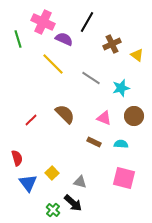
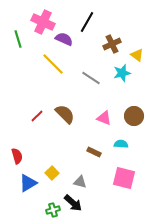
cyan star: moved 1 px right, 15 px up
red line: moved 6 px right, 4 px up
brown rectangle: moved 10 px down
red semicircle: moved 2 px up
blue triangle: rotated 36 degrees clockwise
green cross: rotated 32 degrees clockwise
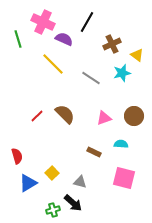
pink triangle: rotated 42 degrees counterclockwise
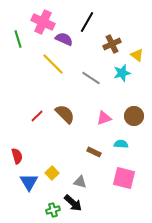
blue triangle: moved 1 px right, 1 px up; rotated 30 degrees counterclockwise
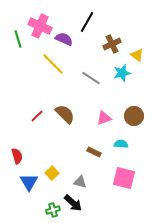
pink cross: moved 3 px left, 4 px down
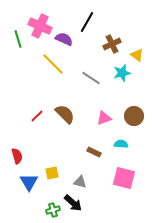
yellow square: rotated 32 degrees clockwise
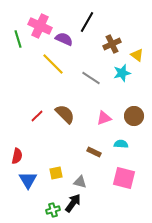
red semicircle: rotated 28 degrees clockwise
yellow square: moved 4 px right
blue triangle: moved 1 px left, 2 px up
black arrow: rotated 96 degrees counterclockwise
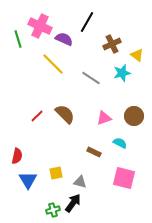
cyan semicircle: moved 1 px left, 1 px up; rotated 24 degrees clockwise
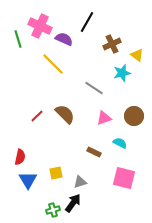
gray line: moved 3 px right, 10 px down
red semicircle: moved 3 px right, 1 px down
gray triangle: rotated 32 degrees counterclockwise
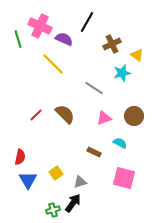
red line: moved 1 px left, 1 px up
yellow square: rotated 24 degrees counterclockwise
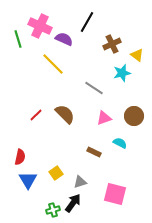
pink square: moved 9 px left, 16 px down
